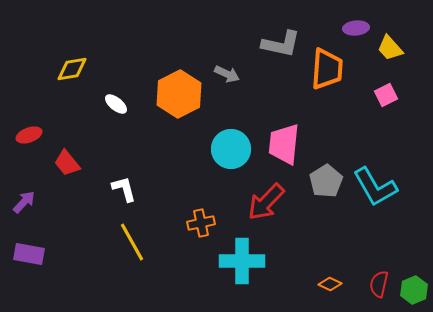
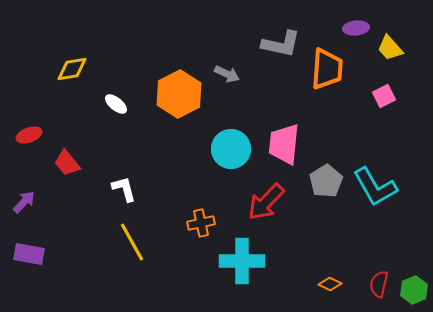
pink square: moved 2 px left, 1 px down
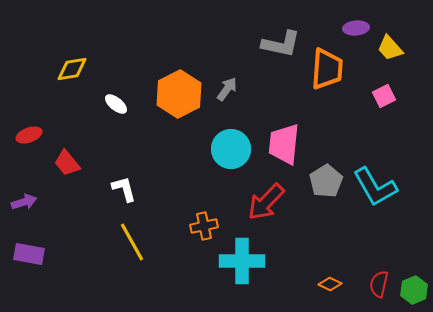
gray arrow: moved 15 px down; rotated 80 degrees counterclockwise
purple arrow: rotated 30 degrees clockwise
orange cross: moved 3 px right, 3 px down
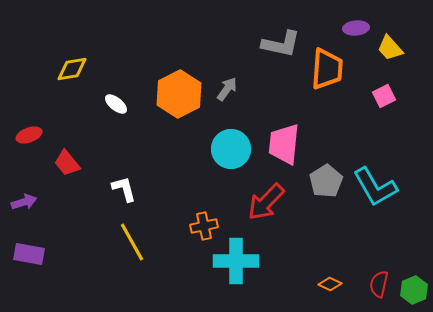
cyan cross: moved 6 px left
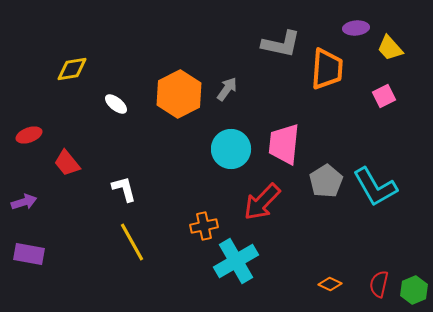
red arrow: moved 4 px left
cyan cross: rotated 30 degrees counterclockwise
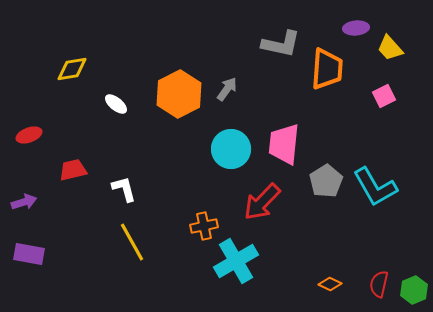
red trapezoid: moved 6 px right, 7 px down; rotated 116 degrees clockwise
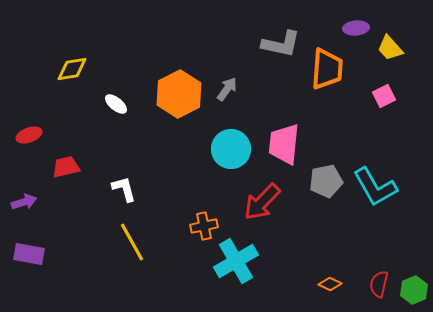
red trapezoid: moved 7 px left, 3 px up
gray pentagon: rotated 20 degrees clockwise
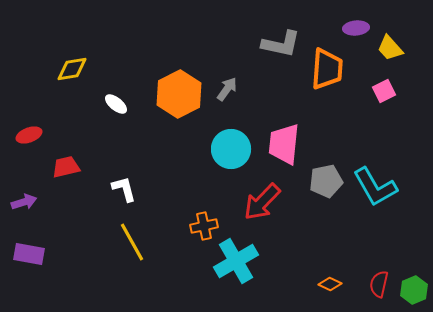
pink square: moved 5 px up
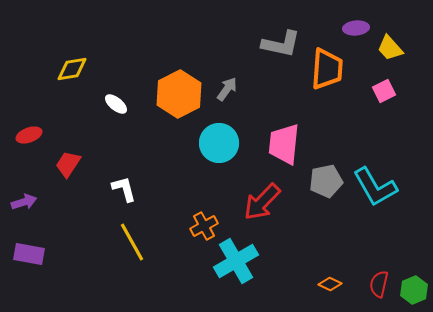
cyan circle: moved 12 px left, 6 px up
red trapezoid: moved 2 px right, 3 px up; rotated 44 degrees counterclockwise
orange cross: rotated 16 degrees counterclockwise
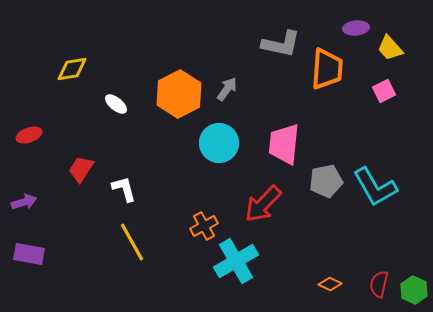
red trapezoid: moved 13 px right, 5 px down
red arrow: moved 1 px right, 2 px down
green hexagon: rotated 12 degrees counterclockwise
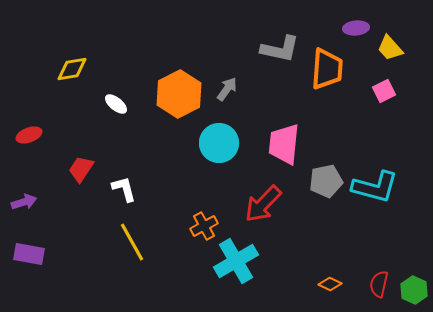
gray L-shape: moved 1 px left, 5 px down
cyan L-shape: rotated 45 degrees counterclockwise
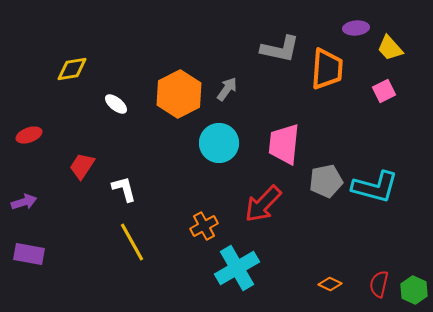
red trapezoid: moved 1 px right, 3 px up
cyan cross: moved 1 px right, 7 px down
